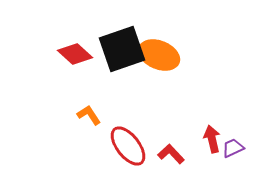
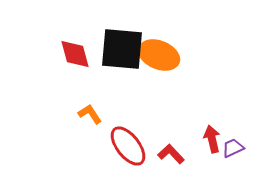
black square: rotated 24 degrees clockwise
red diamond: rotated 32 degrees clockwise
orange L-shape: moved 1 px right, 1 px up
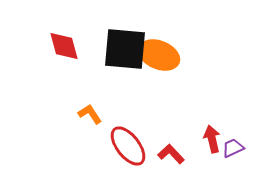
black square: moved 3 px right
red diamond: moved 11 px left, 8 px up
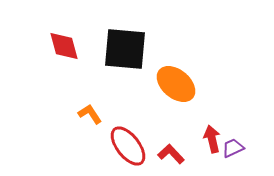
orange ellipse: moved 17 px right, 29 px down; rotated 18 degrees clockwise
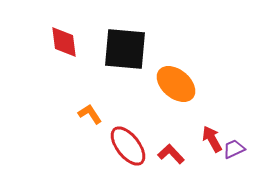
red diamond: moved 4 px up; rotated 8 degrees clockwise
red arrow: rotated 16 degrees counterclockwise
purple trapezoid: moved 1 px right, 1 px down
